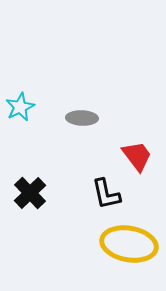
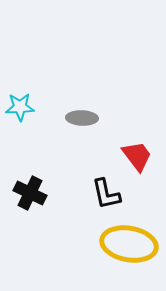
cyan star: rotated 24 degrees clockwise
black cross: rotated 20 degrees counterclockwise
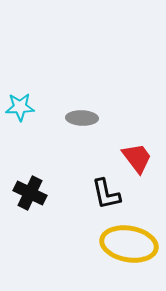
red trapezoid: moved 2 px down
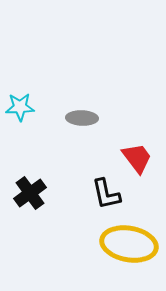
black cross: rotated 28 degrees clockwise
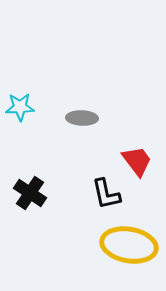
red trapezoid: moved 3 px down
black cross: rotated 20 degrees counterclockwise
yellow ellipse: moved 1 px down
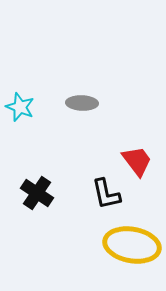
cyan star: rotated 24 degrees clockwise
gray ellipse: moved 15 px up
black cross: moved 7 px right
yellow ellipse: moved 3 px right
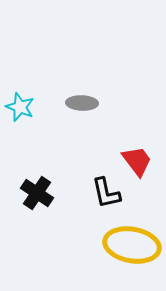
black L-shape: moved 1 px up
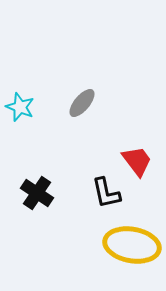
gray ellipse: rotated 52 degrees counterclockwise
